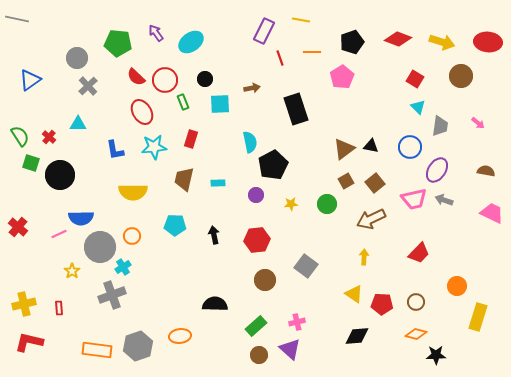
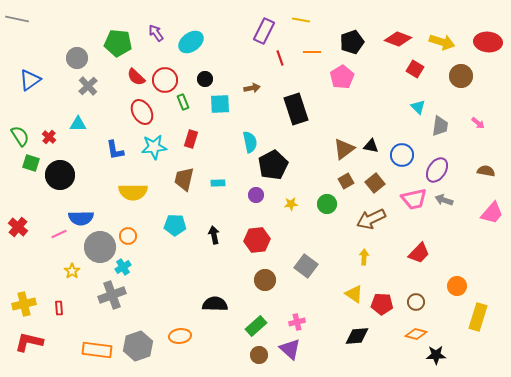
red square at (415, 79): moved 10 px up
blue circle at (410, 147): moved 8 px left, 8 px down
pink trapezoid at (492, 213): rotated 105 degrees clockwise
orange circle at (132, 236): moved 4 px left
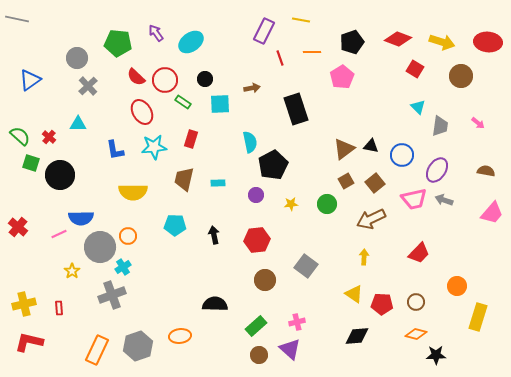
green rectangle at (183, 102): rotated 35 degrees counterclockwise
green semicircle at (20, 136): rotated 15 degrees counterclockwise
orange rectangle at (97, 350): rotated 72 degrees counterclockwise
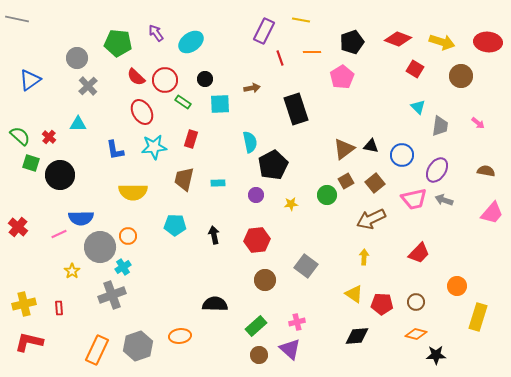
green circle at (327, 204): moved 9 px up
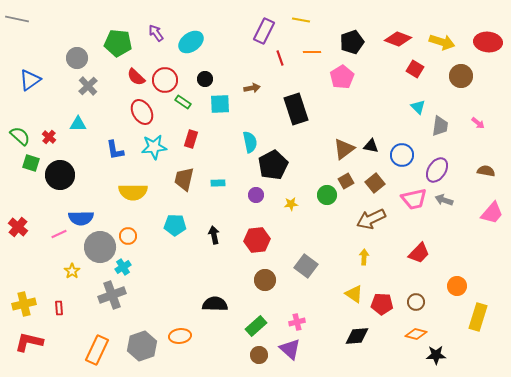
gray hexagon at (138, 346): moved 4 px right
